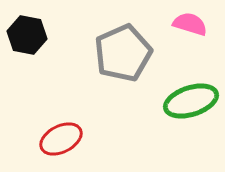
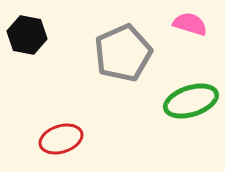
red ellipse: rotated 9 degrees clockwise
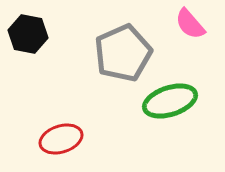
pink semicircle: rotated 148 degrees counterclockwise
black hexagon: moved 1 px right, 1 px up
green ellipse: moved 21 px left
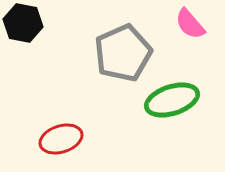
black hexagon: moved 5 px left, 11 px up
green ellipse: moved 2 px right, 1 px up
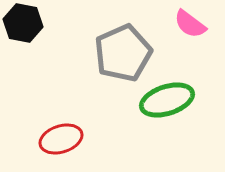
pink semicircle: rotated 12 degrees counterclockwise
green ellipse: moved 5 px left
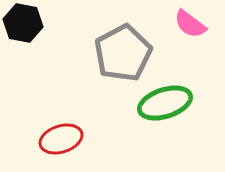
gray pentagon: rotated 4 degrees counterclockwise
green ellipse: moved 2 px left, 3 px down
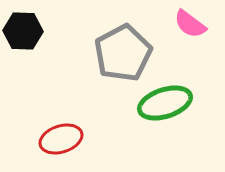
black hexagon: moved 8 px down; rotated 9 degrees counterclockwise
